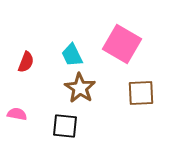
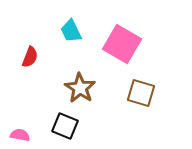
cyan trapezoid: moved 1 px left, 24 px up
red semicircle: moved 4 px right, 5 px up
brown square: rotated 20 degrees clockwise
pink semicircle: moved 3 px right, 21 px down
black square: rotated 16 degrees clockwise
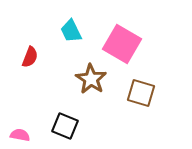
brown star: moved 11 px right, 9 px up
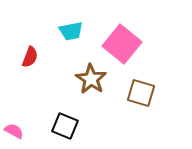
cyan trapezoid: rotated 75 degrees counterclockwise
pink square: rotated 9 degrees clockwise
pink semicircle: moved 6 px left, 4 px up; rotated 18 degrees clockwise
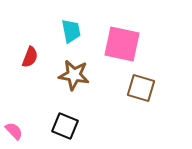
cyan trapezoid: rotated 90 degrees counterclockwise
pink square: rotated 27 degrees counterclockwise
brown star: moved 17 px left, 4 px up; rotated 24 degrees counterclockwise
brown square: moved 5 px up
pink semicircle: rotated 18 degrees clockwise
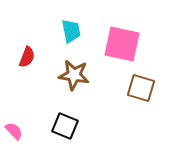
red semicircle: moved 3 px left
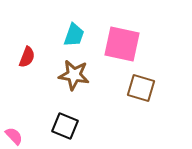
cyan trapezoid: moved 3 px right, 4 px down; rotated 30 degrees clockwise
pink semicircle: moved 5 px down
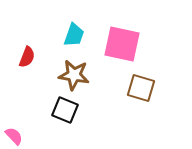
black square: moved 16 px up
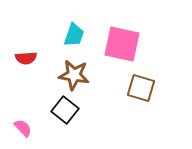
red semicircle: moved 1 px left, 1 px down; rotated 65 degrees clockwise
black square: rotated 16 degrees clockwise
pink semicircle: moved 9 px right, 8 px up
